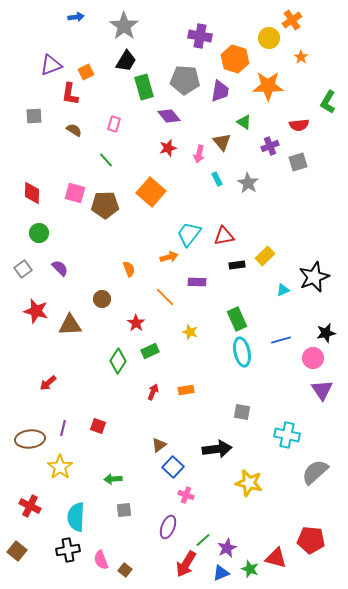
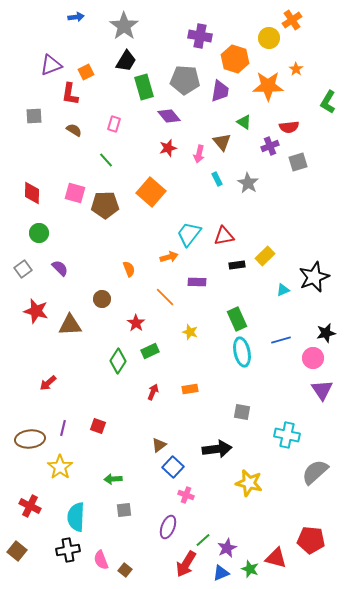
orange star at (301, 57): moved 5 px left, 12 px down
red semicircle at (299, 125): moved 10 px left, 2 px down
orange rectangle at (186, 390): moved 4 px right, 1 px up
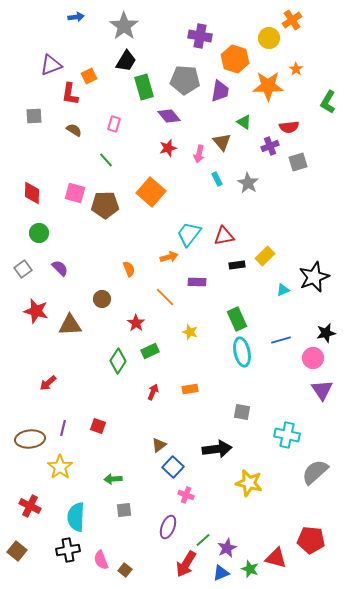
orange square at (86, 72): moved 3 px right, 4 px down
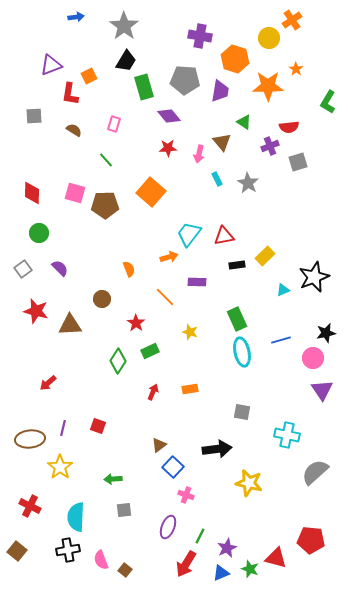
red star at (168, 148): rotated 12 degrees clockwise
green line at (203, 540): moved 3 px left, 4 px up; rotated 21 degrees counterclockwise
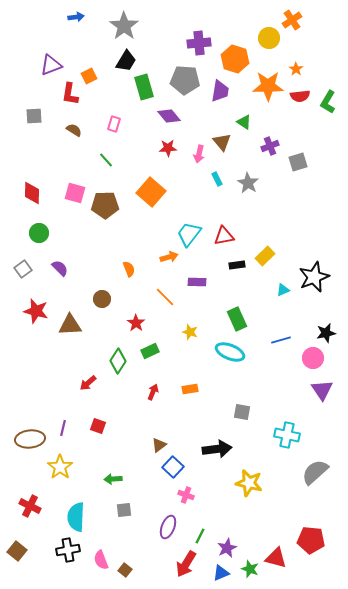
purple cross at (200, 36): moved 1 px left, 7 px down; rotated 15 degrees counterclockwise
red semicircle at (289, 127): moved 11 px right, 31 px up
cyan ellipse at (242, 352): moved 12 px left; rotated 56 degrees counterclockwise
red arrow at (48, 383): moved 40 px right
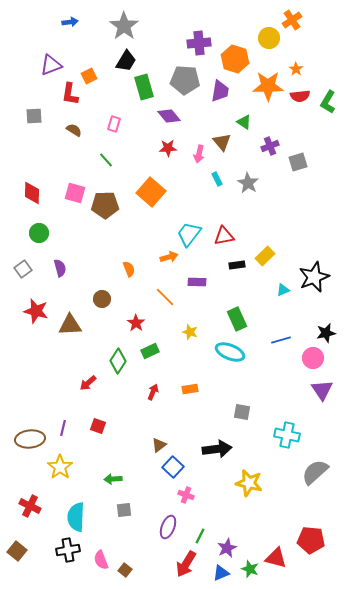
blue arrow at (76, 17): moved 6 px left, 5 px down
purple semicircle at (60, 268): rotated 30 degrees clockwise
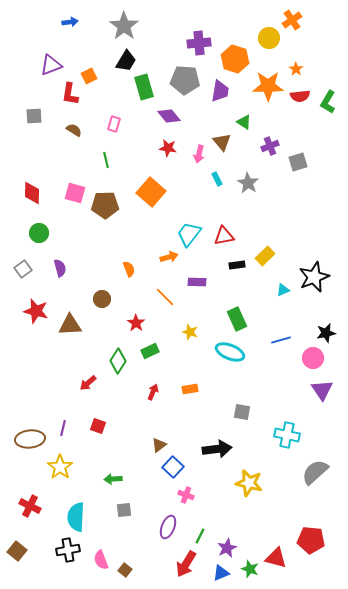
red star at (168, 148): rotated 12 degrees clockwise
green line at (106, 160): rotated 28 degrees clockwise
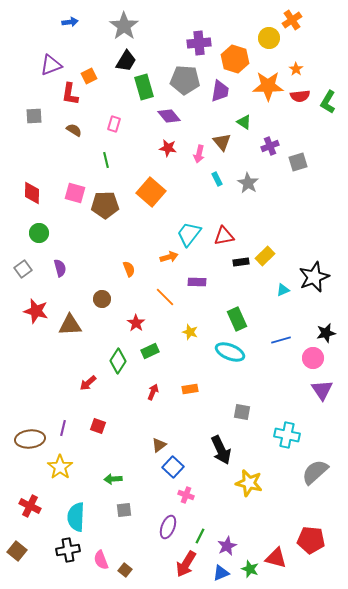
black rectangle at (237, 265): moved 4 px right, 3 px up
black arrow at (217, 449): moved 4 px right, 1 px down; rotated 72 degrees clockwise
purple star at (227, 548): moved 2 px up
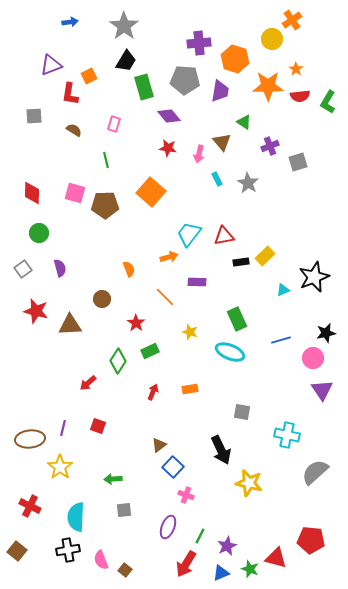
yellow circle at (269, 38): moved 3 px right, 1 px down
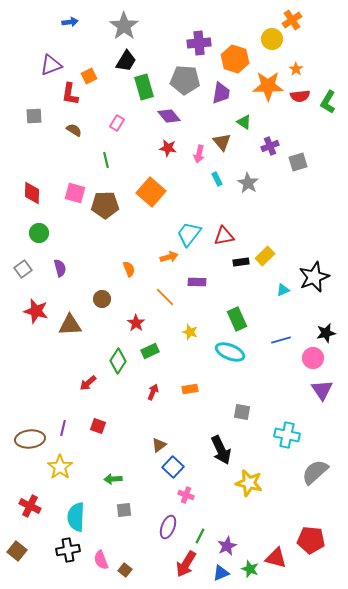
purple trapezoid at (220, 91): moved 1 px right, 2 px down
pink rectangle at (114, 124): moved 3 px right, 1 px up; rotated 14 degrees clockwise
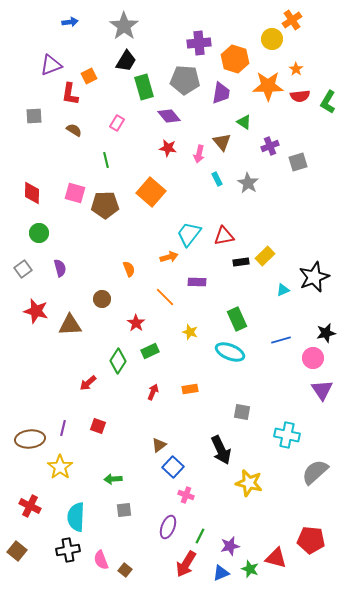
purple star at (227, 546): moved 3 px right; rotated 12 degrees clockwise
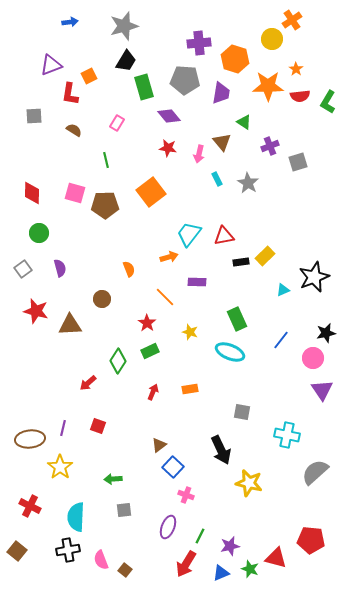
gray star at (124, 26): rotated 20 degrees clockwise
orange square at (151, 192): rotated 12 degrees clockwise
red star at (136, 323): moved 11 px right
blue line at (281, 340): rotated 36 degrees counterclockwise
